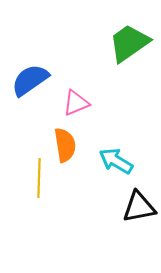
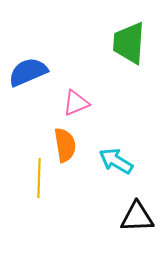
green trapezoid: rotated 51 degrees counterclockwise
blue semicircle: moved 2 px left, 8 px up; rotated 12 degrees clockwise
black triangle: moved 2 px left, 10 px down; rotated 9 degrees clockwise
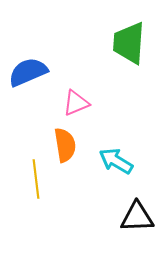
yellow line: moved 3 px left, 1 px down; rotated 9 degrees counterclockwise
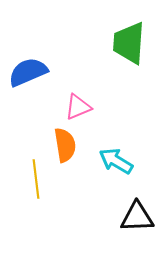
pink triangle: moved 2 px right, 4 px down
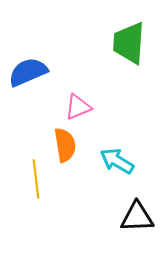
cyan arrow: moved 1 px right
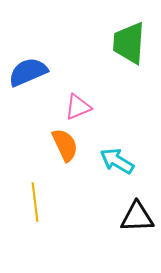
orange semicircle: rotated 16 degrees counterclockwise
yellow line: moved 1 px left, 23 px down
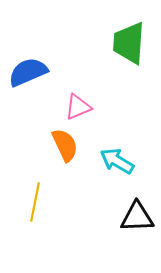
yellow line: rotated 18 degrees clockwise
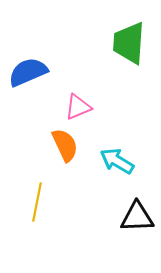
yellow line: moved 2 px right
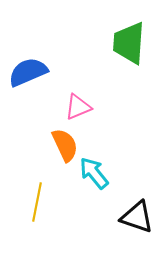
cyan arrow: moved 23 px left, 12 px down; rotated 20 degrees clockwise
black triangle: rotated 21 degrees clockwise
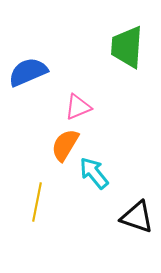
green trapezoid: moved 2 px left, 4 px down
orange semicircle: rotated 124 degrees counterclockwise
